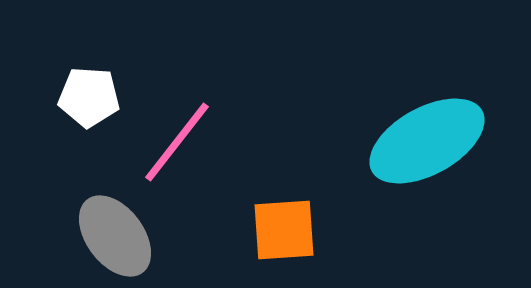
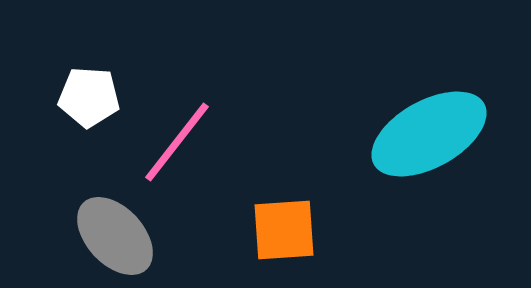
cyan ellipse: moved 2 px right, 7 px up
gray ellipse: rotated 6 degrees counterclockwise
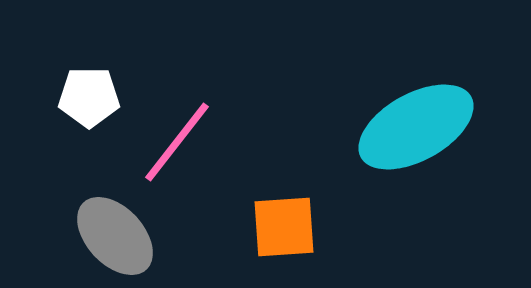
white pentagon: rotated 4 degrees counterclockwise
cyan ellipse: moved 13 px left, 7 px up
orange square: moved 3 px up
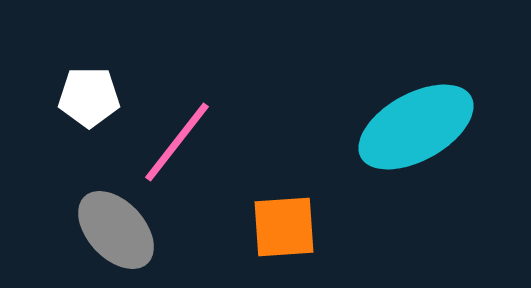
gray ellipse: moved 1 px right, 6 px up
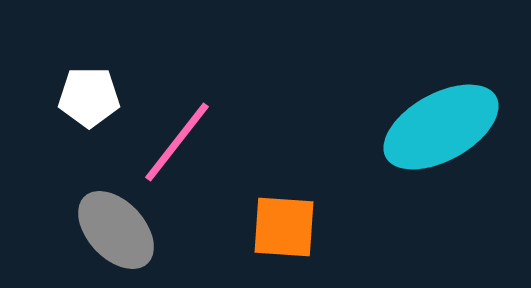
cyan ellipse: moved 25 px right
orange square: rotated 8 degrees clockwise
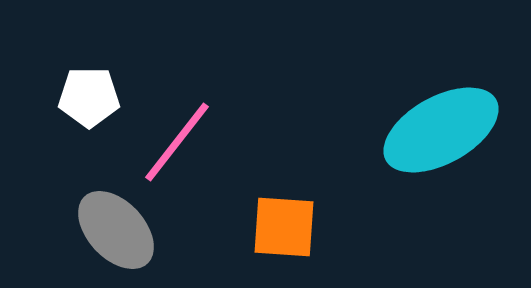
cyan ellipse: moved 3 px down
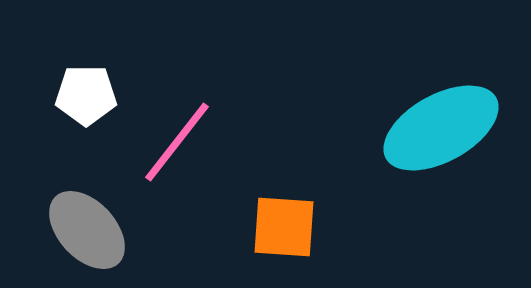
white pentagon: moved 3 px left, 2 px up
cyan ellipse: moved 2 px up
gray ellipse: moved 29 px left
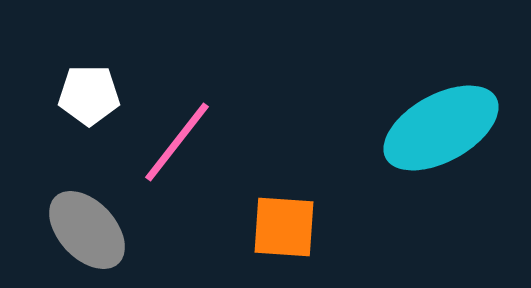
white pentagon: moved 3 px right
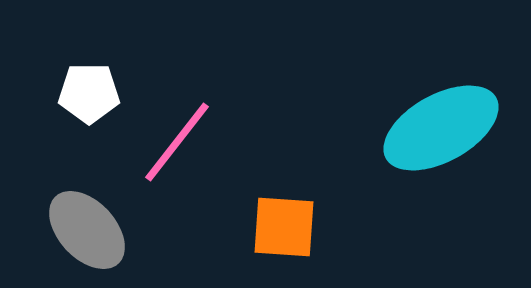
white pentagon: moved 2 px up
